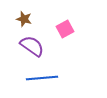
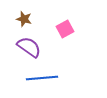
purple semicircle: moved 3 px left, 1 px down
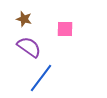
pink square: rotated 30 degrees clockwise
blue line: moved 1 px left; rotated 48 degrees counterclockwise
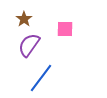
brown star: rotated 21 degrees clockwise
purple semicircle: moved 2 px up; rotated 90 degrees counterclockwise
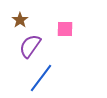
brown star: moved 4 px left, 1 px down
purple semicircle: moved 1 px right, 1 px down
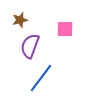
brown star: rotated 21 degrees clockwise
purple semicircle: rotated 15 degrees counterclockwise
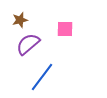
purple semicircle: moved 2 px left, 2 px up; rotated 30 degrees clockwise
blue line: moved 1 px right, 1 px up
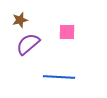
pink square: moved 2 px right, 3 px down
blue line: moved 17 px right; rotated 56 degrees clockwise
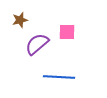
purple semicircle: moved 9 px right
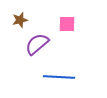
pink square: moved 8 px up
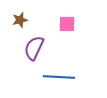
purple semicircle: moved 3 px left, 4 px down; rotated 25 degrees counterclockwise
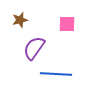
purple semicircle: rotated 10 degrees clockwise
blue line: moved 3 px left, 3 px up
